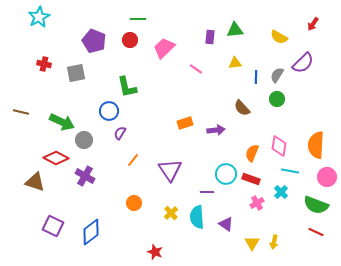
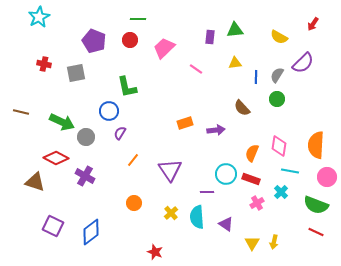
gray circle at (84, 140): moved 2 px right, 3 px up
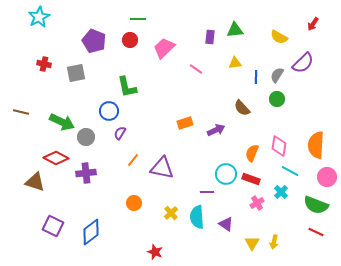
purple arrow at (216, 130): rotated 18 degrees counterclockwise
purple triangle at (170, 170): moved 8 px left, 2 px up; rotated 45 degrees counterclockwise
cyan line at (290, 171): rotated 18 degrees clockwise
purple cross at (85, 176): moved 1 px right, 3 px up; rotated 36 degrees counterclockwise
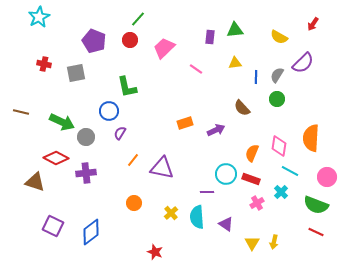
green line at (138, 19): rotated 49 degrees counterclockwise
orange semicircle at (316, 145): moved 5 px left, 7 px up
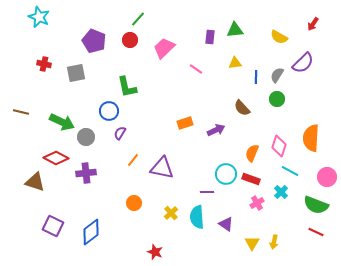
cyan star at (39, 17): rotated 20 degrees counterclockwise
pink diamond at (279, 146): rotated 10 degrees clockwise
